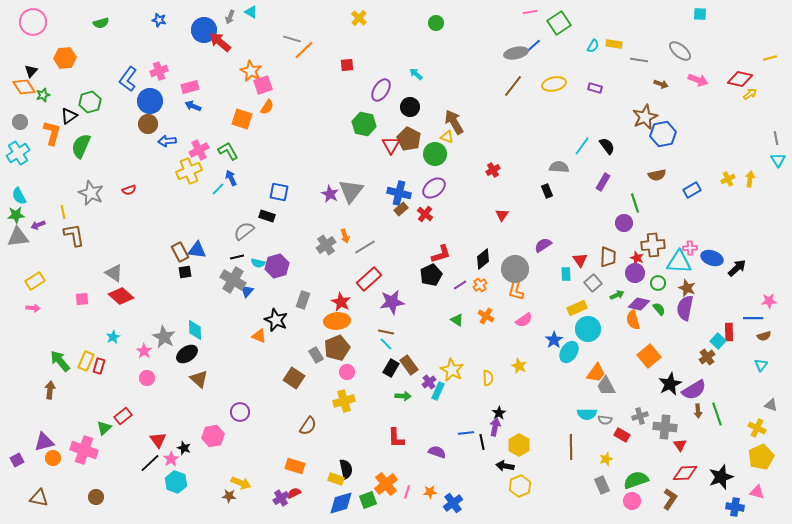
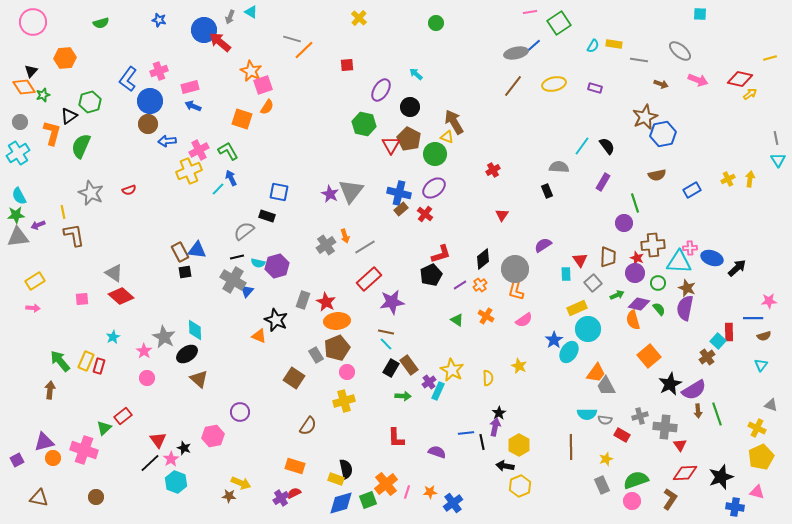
red star at (341, 302): moved 15 px left
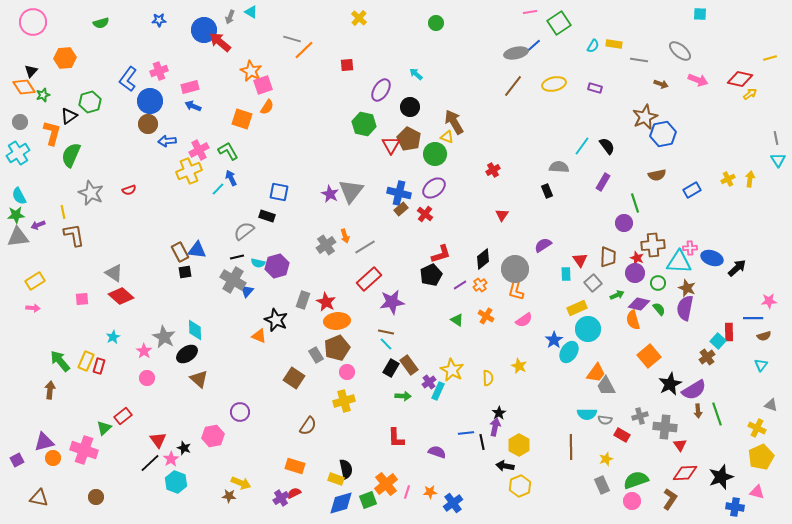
blue star at (159, 20): rotated 16 degrees counterclockwise
green semicircle at (81, 146): moved 10 px left, 9 px down
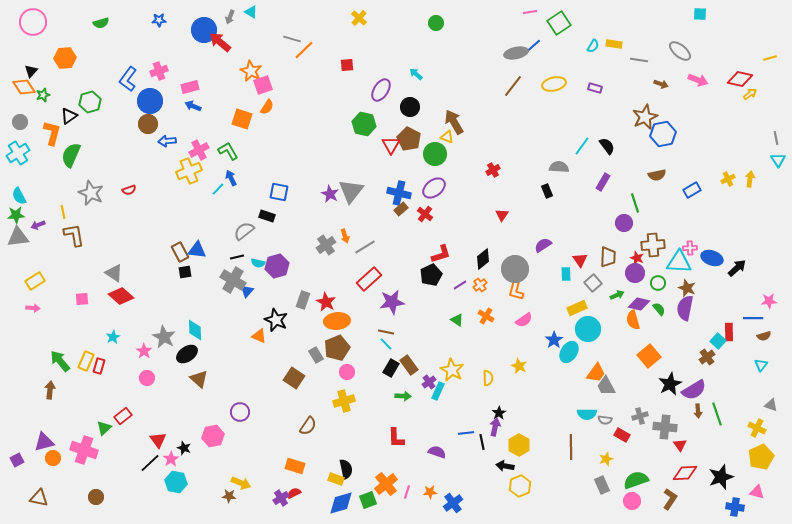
cyan hexagon at (176, 482): rotated 10 degrees counterclockwise
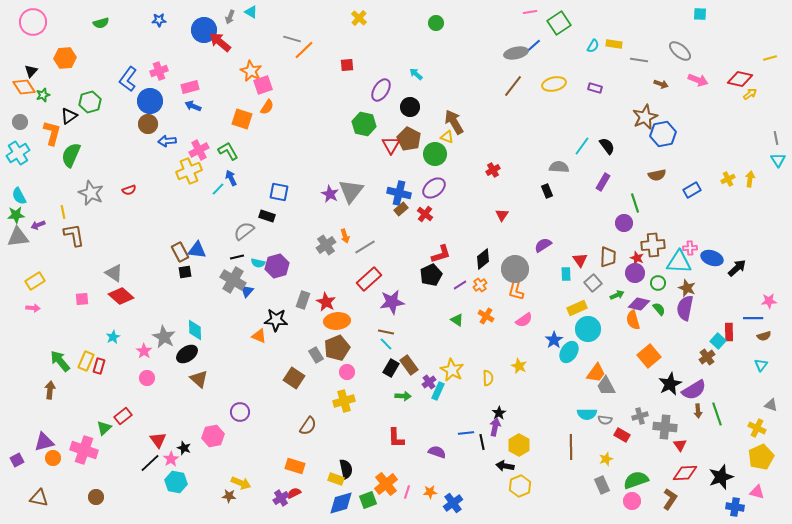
black star at (276, 320): rotated 20 degrees counterclockwise
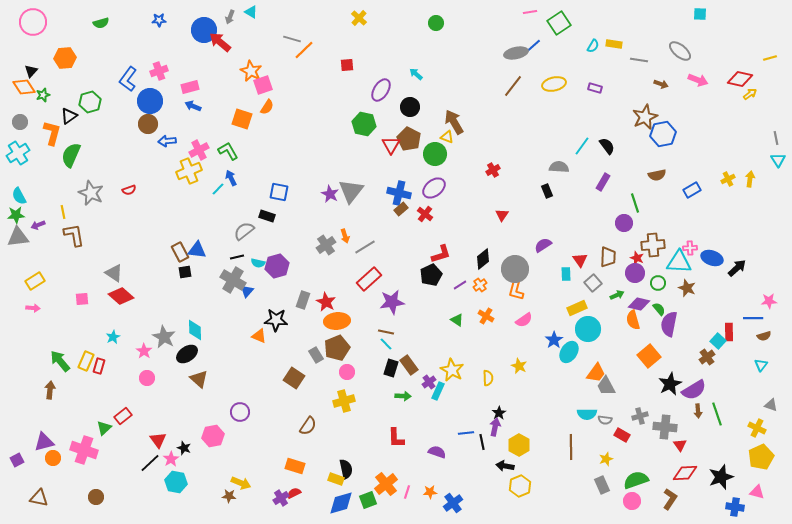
purple semicircle at (685, 308): moved 16 px left, 16 px down
black rectangle at (391, 368): rotated 12 degrees counterclockwise
